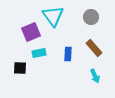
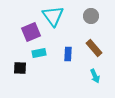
gray circle: moved 1 px up
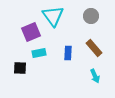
blue rectangle: moved 1 px up
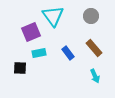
blue rectangle: rotated 40 degrees counterclockwise
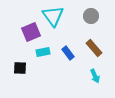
cyan rectangle: moved 4 px right, 1 px up
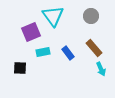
cyan arrow: moved 6 px right, 7 px up
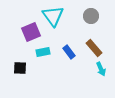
blue rectangle: moved 1 px right, 1 px up
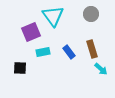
gray circle: moved 2 px up
brown rectangle: moved 2 px left, 1 px down; rotated 24 degrees clockwise
cyan arrow: rotated 24 degrees counterclockwise
